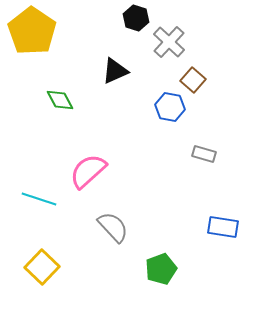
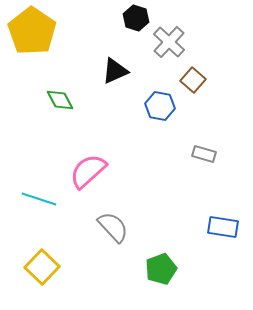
blue hexagon: moved 10 px left, 1 px up
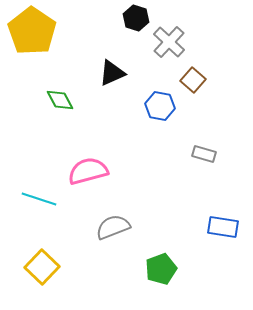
black triangle: moved 3 px left, 2 px down
pink semicircle: rotated 27 degrees clockwise
gray semicircle: rotated 68 degrees counterclockwise
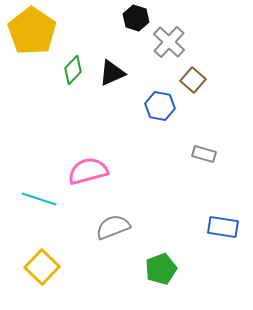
green diamond: moved 13 px right, 30 px up; rotated 72 degrees clockwise
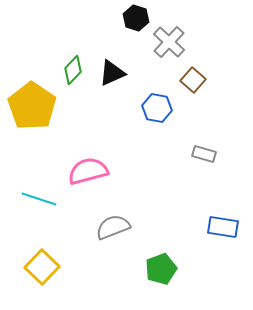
yellow pentagon: moved 75 px down
blue hexagon: moved 3 px left, 2 px down
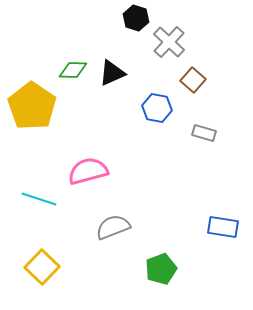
green diamond: rotated 48 degrees clockwise
gray rectangle: moved 21 px up
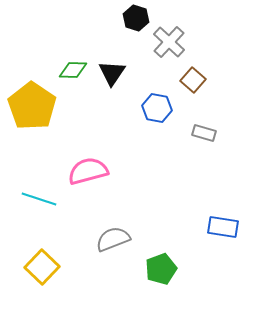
black triangle: rotated 32 degrees counterclockwise
gray semicircle: moved 12 px down
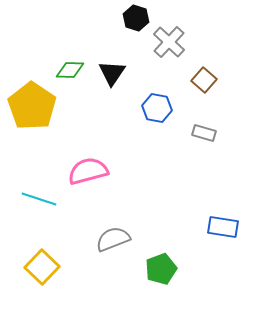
green diamond: moved 3 px left
brown square: moved 11 px right
